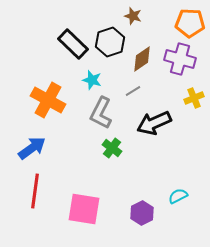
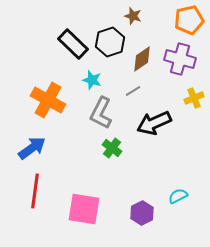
orange pentagon: moved 1 px left, 3 px up; rotated 16 degrees counterclockwise
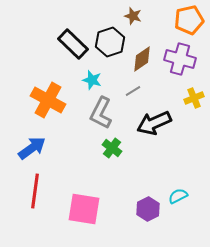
purple hexagon: moved 6 px right, 4 px up
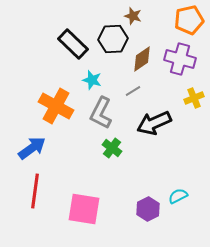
black hexagon: moved 3 px right, 3 px up; rotated 16 degrees clockwise
orange cross: moved 8 px right, 6 px down
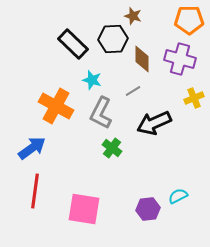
orange pentagon: rotated 12 degrees clockwise
brown diamond: rotated 56 degrees counterclockwise
purple hexagon: rotated 20 degrees clockwise
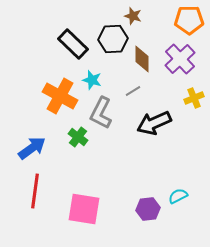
purple cross: rotated 32 degrees clockwise
orange cross: moved 4 px right, 10 px up
green cross: moved 34 px left, 11 px up
